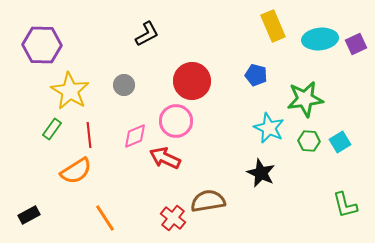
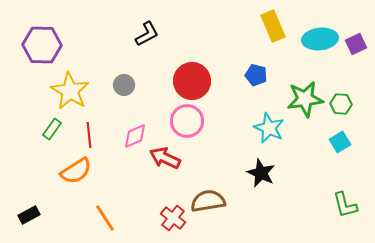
pink circle: moved 11 px right
green hexagon: moved 32 px right, 37 px up
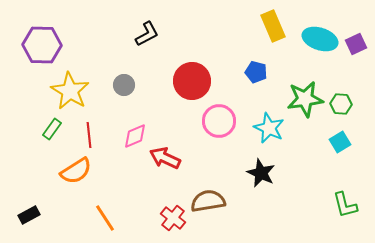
cyan ellipse: rotated 24 degrees clockwise
blue pentagon: moved 3 px up
pink circle: moved 32 px right
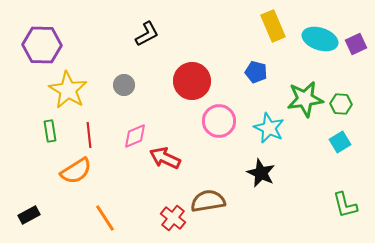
yellow star: moved 2 px left, 1 px up
green rectangle: moved 2 px left, 2 px down; rotated 45 degrees counterclockwise
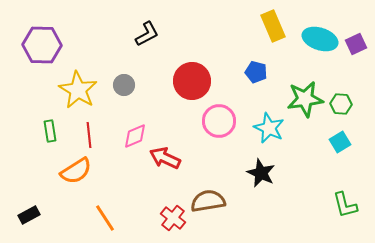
yellow star: moved 10 px right
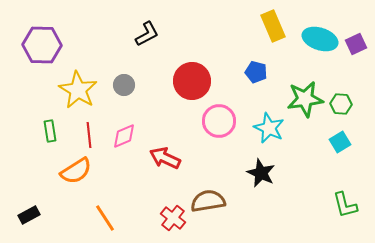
pink diamond: moved 11 px left
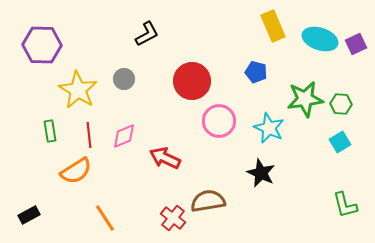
gray circle: moved 6 px up
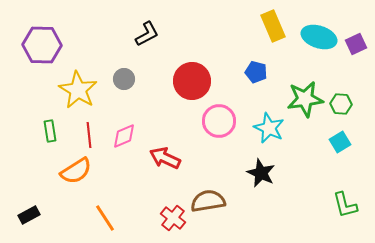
cyan ellipse: moved 1 px left, 2 px up
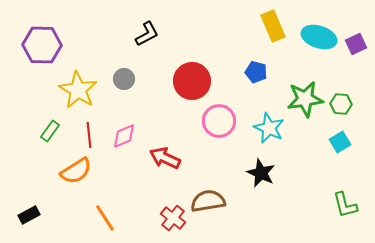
green rectangle: rotated 45 degrees clockwise
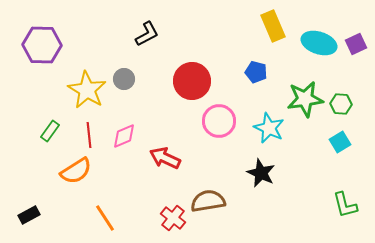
cyan ellipse: moved 6 px down
yellow star: moved 9 px right
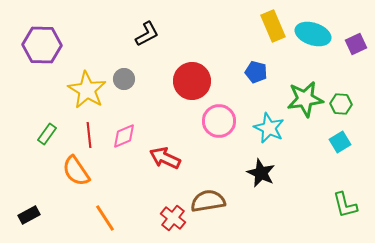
cyan ellipse: moved 6 px left, 9 px up
green rectangle: moved 3 px left, 3 px down
orange semicircle: rotated 88 degrees clockwise
